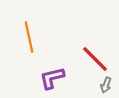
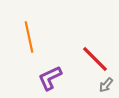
purple L-shape: moved 2 px left; rotated 12 degrees counterclockwise
gray arrow: rotated 21 degrees clockwise
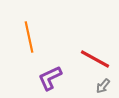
red line: rotated 16 degrees counterclockwise
gray arrow: moved 3 px left, 1 px down
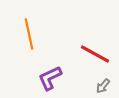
orange line: moved 3 px up
red line: moved 5 px up
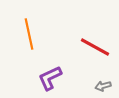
red line: moved 7 px up
gray arrow: rotated 35 degrees clockwise
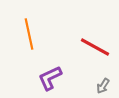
gray arrow: rotated 42 degrees counterclockwise
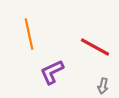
purple L-shape: moved 2 px right, 6 px up
gray arrow: rotated 21 degrees counterclockwise
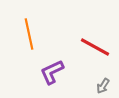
gray arrow: rotated 21 degrees clockwise
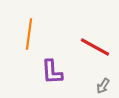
orange line: rotated 20 degrees clockwise
purple L-shape: rotated 68 degrees counterclockwise
